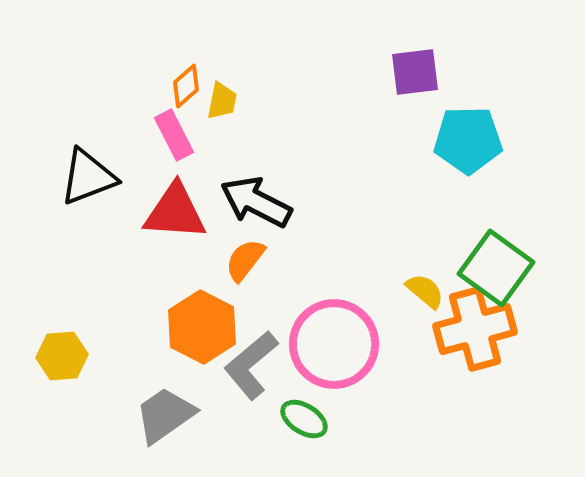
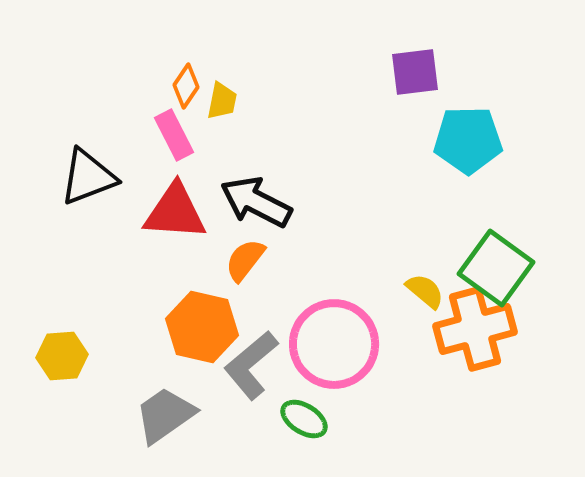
orange diamond: rotated 15 degrees counterclockwise
orange hexagon: rotated 14 degrees counterclockwise
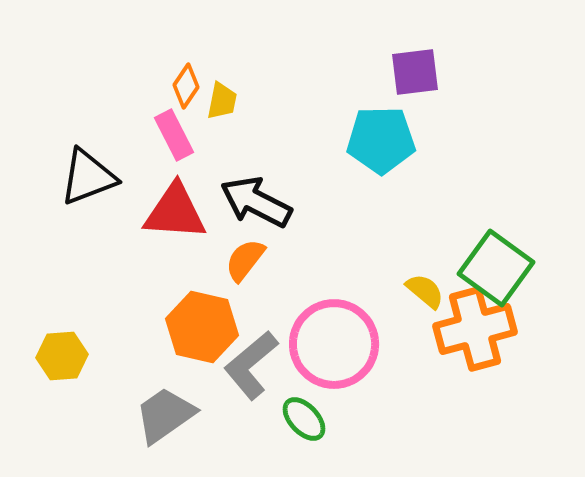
cyan pentagon: moved 87 px left
green ellipse: rotated 15 degrees clockwise
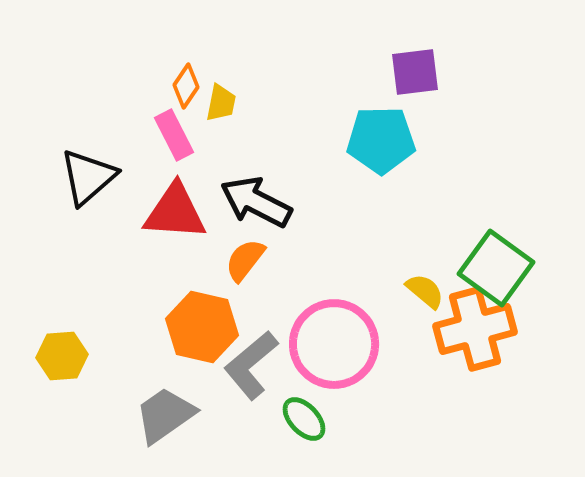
yellow trapezoid: moved 1 px left, 2 px down
black triangle: rotated 20 degrees counterclockwise
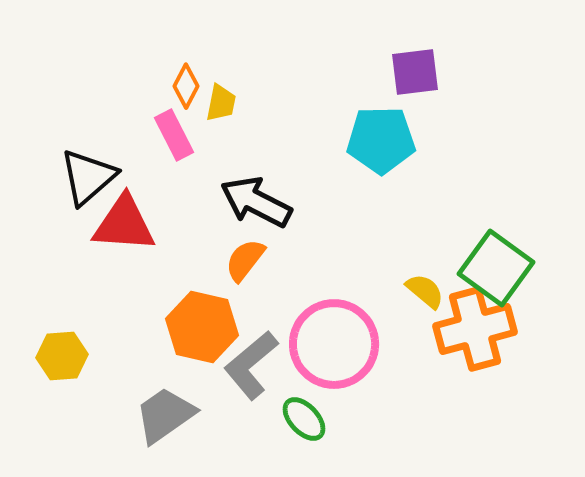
orange diamond: rotated 6 degrees counterclockwise
red triangle: moved 51 px left, 12 px down
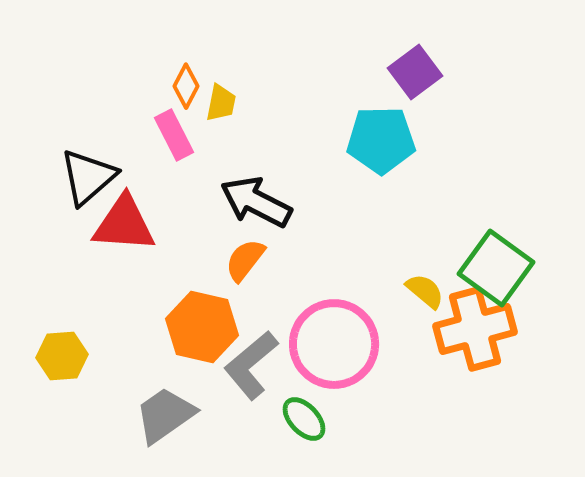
purple square: rotated 30 degrees counterclockwise
